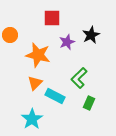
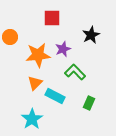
orange circle: moved 2 px down
purple star: moved 4 px left, 7 px down
orange star: rotated 20 degrees counterclockwise
green L-shape: moved 4 px left, 6 px up; rotated 90 degrees clockwise
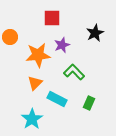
black star: moved 4 px right, 2 px up
purple star: moved 1 px left, 4 px up
green L-shape: moved 1 px left
cyan rectangle: moved 2 px right, 3 px down
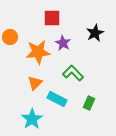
purple star: moved 1 px right, 2 px up; rotated 21 degrees counterclockwise
orange star: moved 3 px up
green L-shape: moved 1 px left, 1 px down
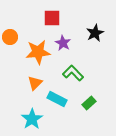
green rectangle: rotated 24 degrees clockwise
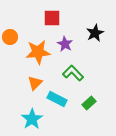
purple star: moved 2 px right, 1 px down
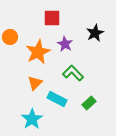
orange star: rotated 20 degrees counterclockwise
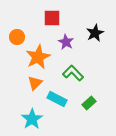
orange circle: moved 7 px right
purple star: moved 1 px right, 2 px up
orange star: moved 5 px down
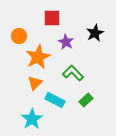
orange circle: moved 2 px right, 1 px up
cyan rectangle: moved 2 px left, 1 px down
green rectangle: moved 3 px left, 3 px up
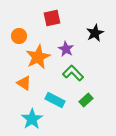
red square: rotated 12 degrees counterclockwise
purple star: moved 7 px down
orange triangle: moved 11 px left; rotated 42 degrees counterclockwise
